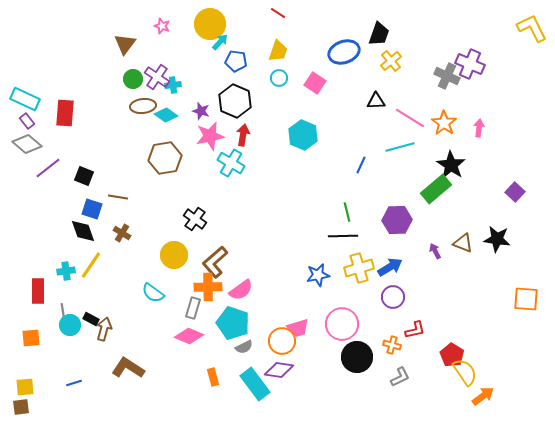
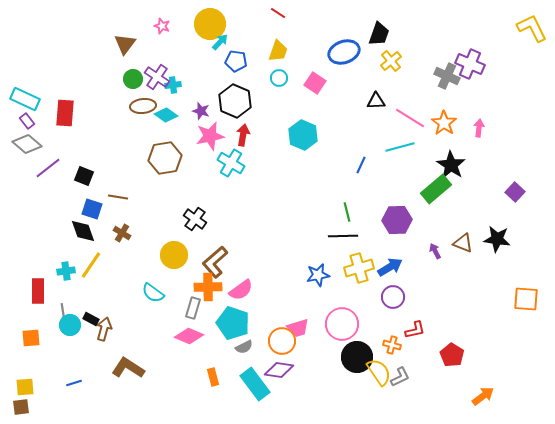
yellow semicircle at (465, 372): moved 86 px left
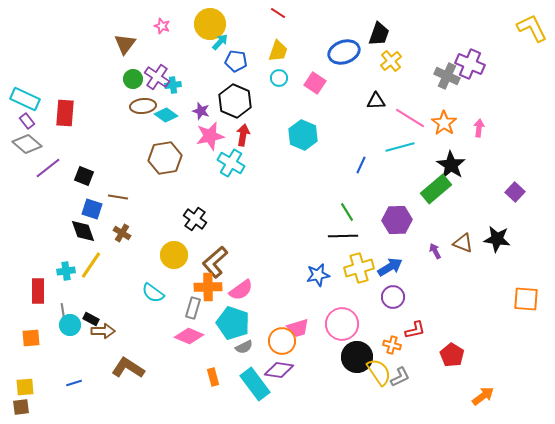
green line at (347, 212): rotated 18 degrees counterclockwise
brown arrow at (104, 329): moved 1 px left, 2 px down; rotated 75 degrees clockwise
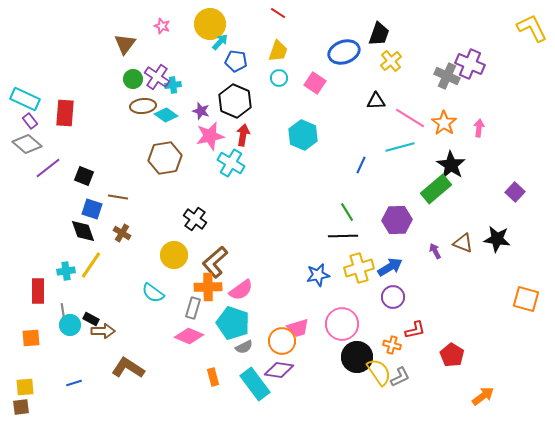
purple rectangle at (27, 121): moved 3 px right
orange square at (526, 299): rotated 12 degrees clockwise
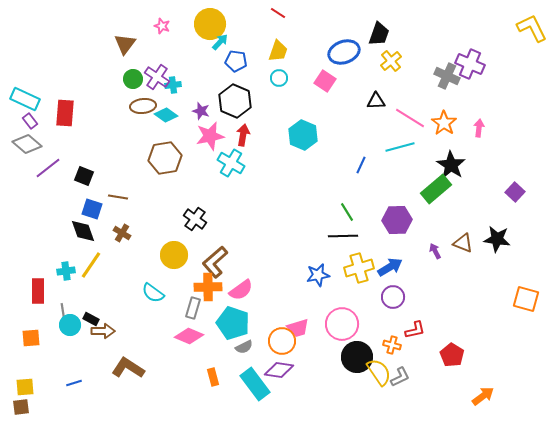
pink square at (315, 83): moved 10 px right, 2 px up
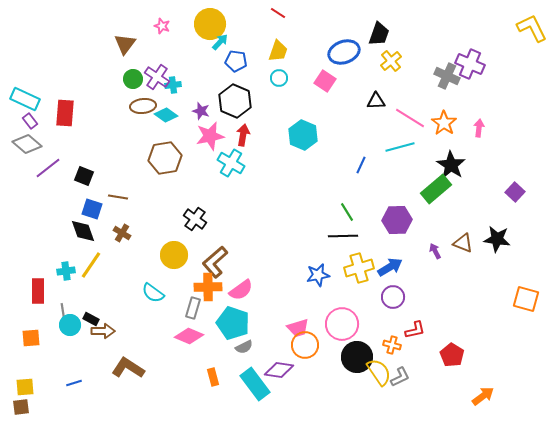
orange circle at (282, 341): moved 23 px right, 4 px down
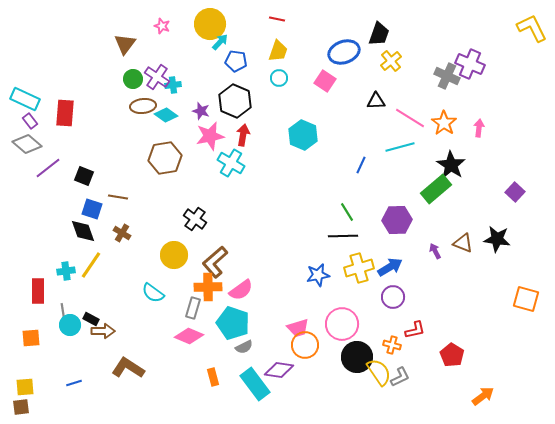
red line at (278, 13): moved 1 px left, 6 px down; rotated 21 degrees counterclockwise
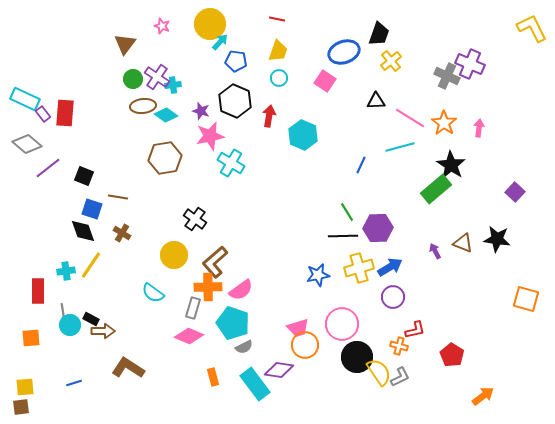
purple rectangle at (30, 121): moved 13 px right, 7 px up
red arrow at (243, 135): moved 26 px right, 19 px up
purple hexagon at (397, 220): moved 19 px left, 8 px down
orange cross at (392, 345): moved 7 px right, 1 px down
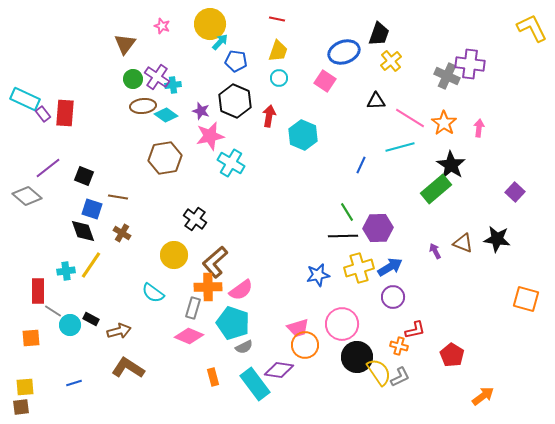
purple cross at (470, 64): rotated 16 degrees counterclockwise
gray diamond at (27, 144): moved 52 px down
gray line at (63, 312): moved 10 px left, 1 px up; rotated 48 degrees counterclockwise
brown arrow at (103, 331): moved 16 px right; rotated 15 degrees counterclockwise
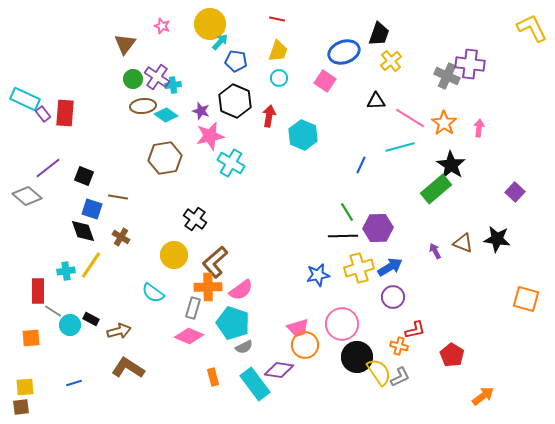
brown cross at (122, 233): moved 1 px left, 4 px down
